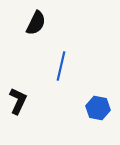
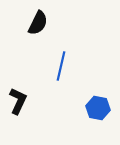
black semicircle: moved 2 px right
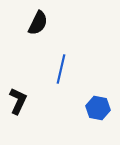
blue line: moved 3 px down
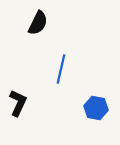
black L-shape: moved 2 px down
blue hexagon: moved 2 px left
